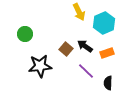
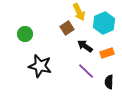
brown square: moved 1 px right, 21 px up; rotated 16 degrees clockwise
black star: rotated 20 degrees clockwise
black semicircle: moved 1 px right, 1 px up
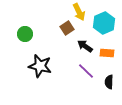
orange rectangle: rotated 24 degrees clockwise
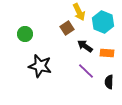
cyan hexagon: moved 1 px left, 1 px up; rotated 15 degrees counterclockwise
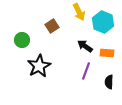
brown square: moved 15 px left, 2 px up
green circle: moved 3 px left, 6 px down
black star: moved 1 px left; rotated 30 degrees clockwise
purple line: rotated 66 degrees clockwise
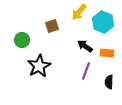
yellow arrow: rotated 66 degrees clockwise
brown square: rotated 16 degrees clockwise
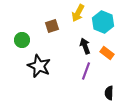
yellow arrow: moved 1 px left, 1 px down; rotated 12 degrees counterclockwise
black arrow: rotated 35 degrees clockwise
orange rectangle: rotated 32 degrees clockwise
black star: rotated 20 degrees counterclockwise
black semicircle: moved 11 px down
